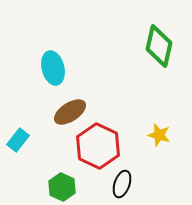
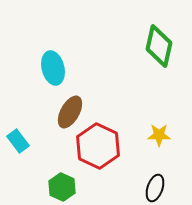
brown ellipse: rotated 28 degrees counterclockwise
yellow star: rotated 15 degrees counterclockwise
cyan rectangle: moved 1 px down; rotated 75 degrees counterclockwise
black ellipse: moved 33 px right, 4 px down
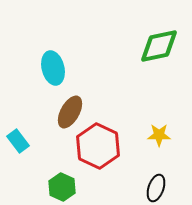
green diamond: rotated 66 degrees clockwise
black ellipse: moved 1 px right
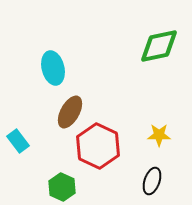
black ellipse: moved 4 px left, 7 px up
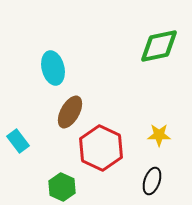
red hexagon: moved 3 px right, 2 px down
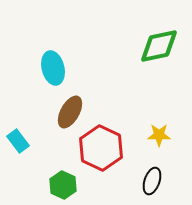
green hexagon: moved 1 px right, 2 px up
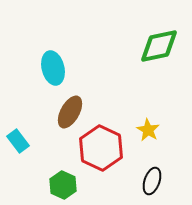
yellow star: moved 11 px left, 5 px up; rotated 30 degrees clockwise
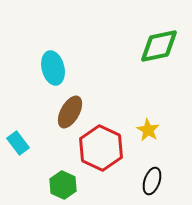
cyan rectangle: moved 2 px down
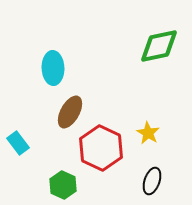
cyan ellipse: rotated 12 degrees clockwise
yellow star: moved 3 px down
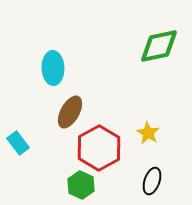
red hexagon: moved 2 px left; rotated 6 degrees clockwise
green hexagon: moved 18 px right
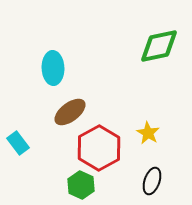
brown ellipse: rotated 24 degrees clockwise
